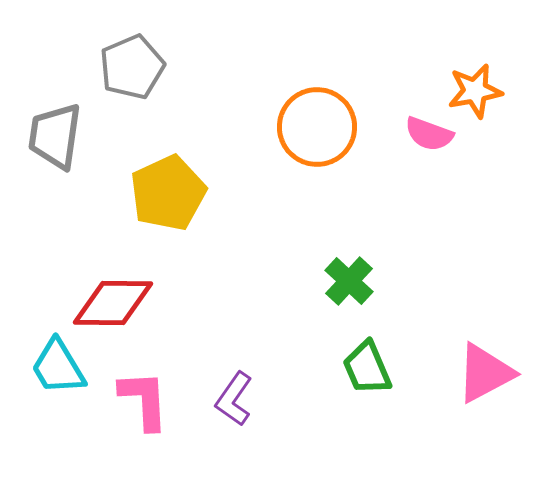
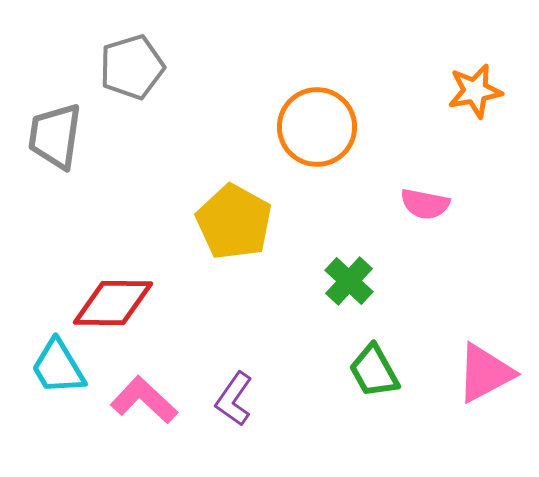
gray pentagon: rotated 6 degrees clockwise
pink semicircle: moved 4 px left, 70 px down; rotated 9 degrees counterclockwise
yellow pentagon: moved 66 px right, 29 px down; rotated 18 degrees counterclockwise
green trapezoid: moved 7 px right, 3 px down; rotated 6 degrees counterclockwise
pink L-shape: rotated 44 degrees counterclockwise
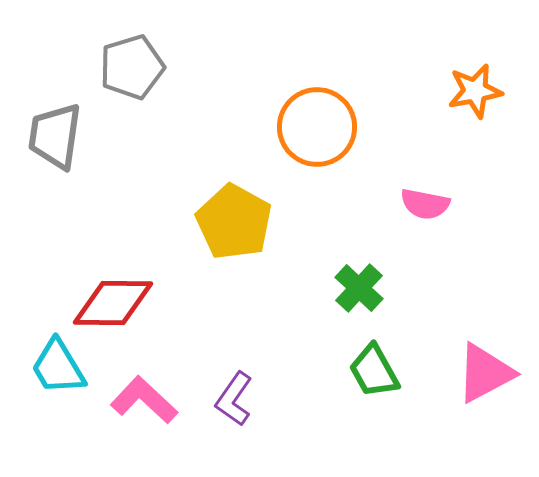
green cross: moved 10 px right, 7 px down
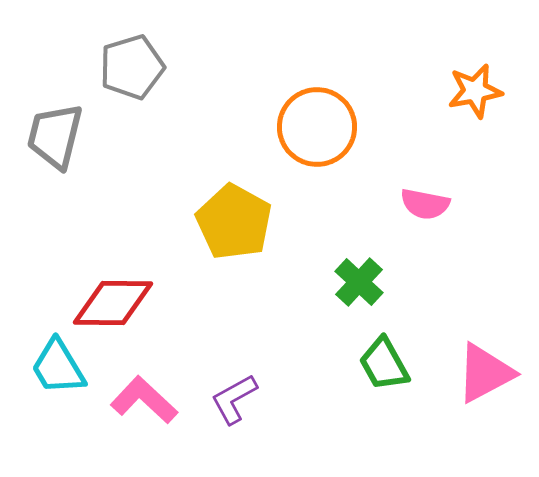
gray trapezoid: rotated 6 degrees clockwise
green cross: moved 6 px up
green trapezoid: moved 10 px right, 7 px up
purple L-shape: rotated 26 degrees clockwise
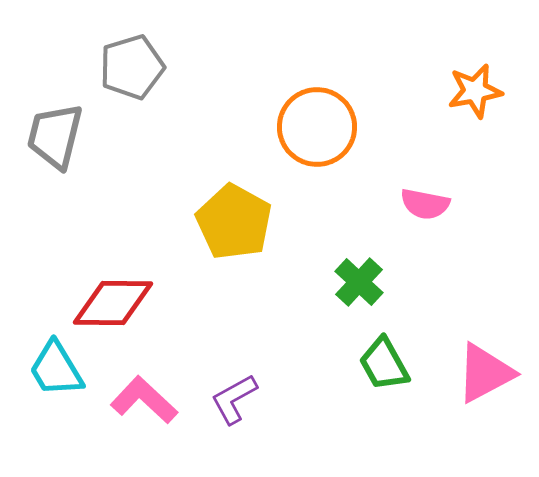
cyan trapezoid: moved 2 px left, 2 px down
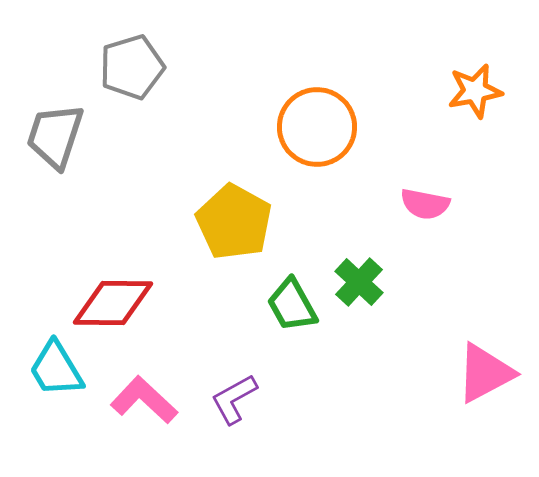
gray trapezoid: rotated 4 degrees clockwise
green trapezoid: moved 92 px left, 59 px up
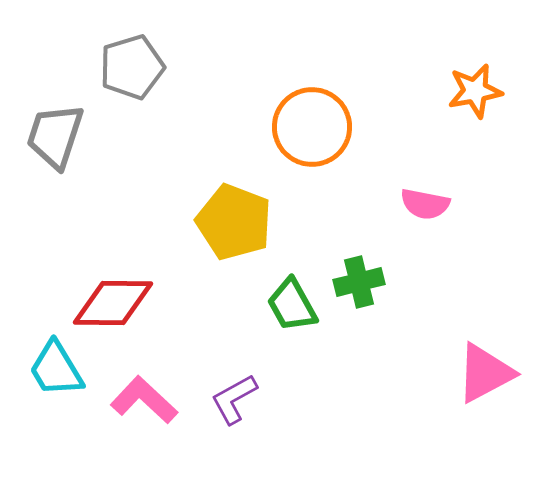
orange circle: moved 5 px left
yellow pentagon: rotated 8 degrees counterclockwise
green cross: rotated 33 degrees clockwise
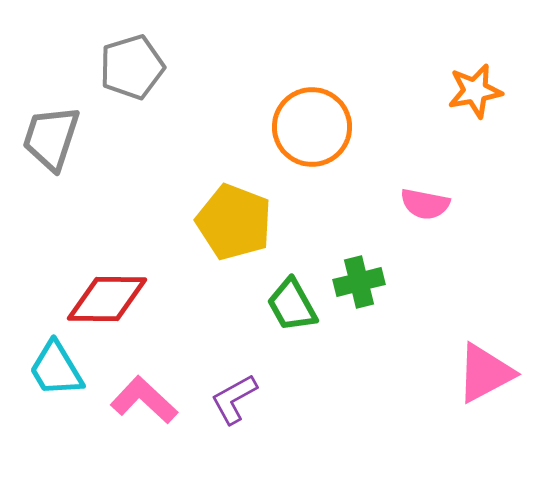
gray trapezoid: moved 4 px left, 2 px down
red diamond: moved 6 px left, 4 px up
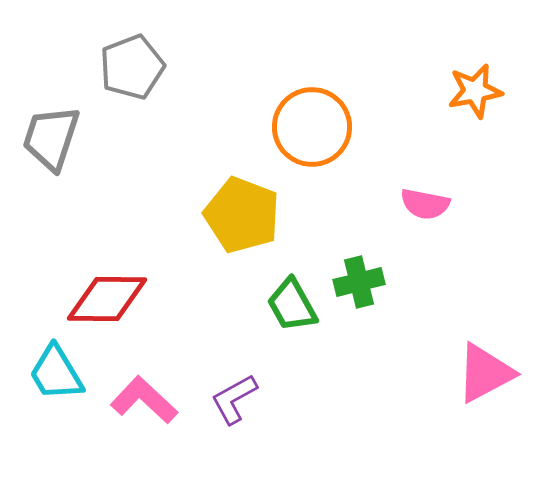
gray pentagon: rotated 4 degrees counterclockwise
yellow pentagon: moved 8 px right, 7 px up
cyan trapezoid: moved 4 px down
